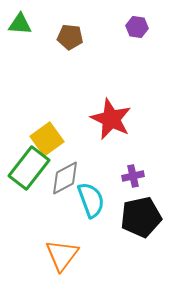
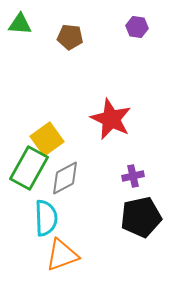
green rectangle: rotated 9 degrees counterclockwise
cyan semicircle: moved 45 px left, 18 px down; rotated 18 degrees clockwise
orange triangle: rotated 33 degrees clockwise
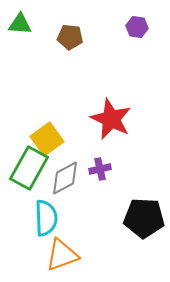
purple cross: moved 33 px left, 7 px up
black pentagon: moved 3 px right, 1 px down; rotated 15 degrees clockwise
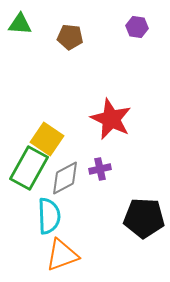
yellow square: rotated 20 degrees counterclockwise
cyan semicircle: moved 3 px right, 2 px up
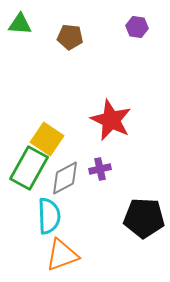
red star: moved 1 px down
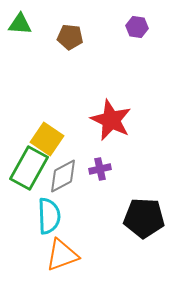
gray diamond: moved 2 px left, 2 px up
